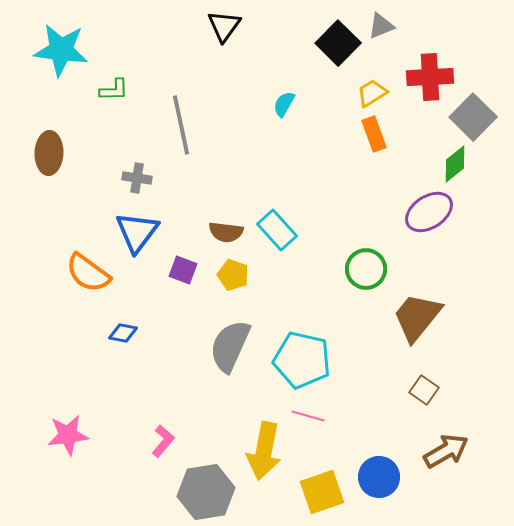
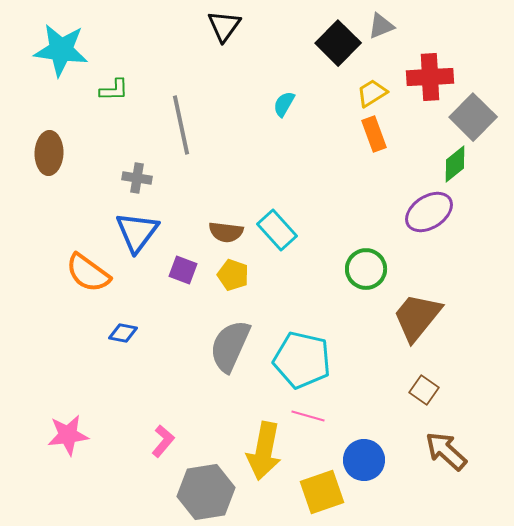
brown arrow: rotated 108 degrees counterclockwise
blue circle: moved 15 px left, 17 px up
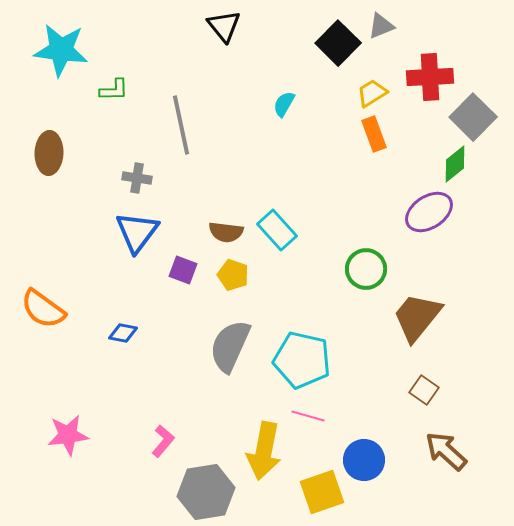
black triangle: rotated 15 degrees counterclockwise
orange semicircle: moved 45 px left, 36 px down
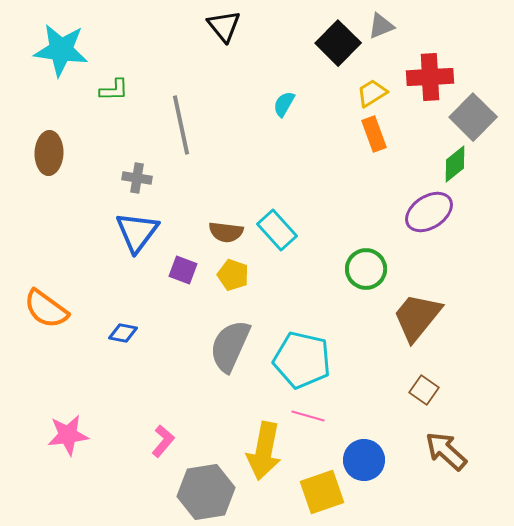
orange semicircle: moved 3 px right
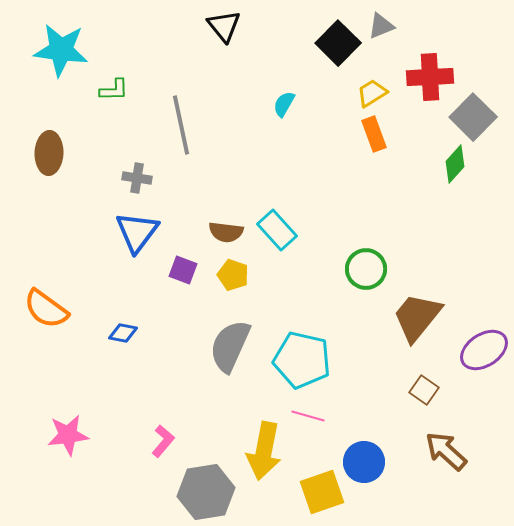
green diamond: rotated 9 degrees counterclockwise
purple ellipse: moved 55 px right, 138 px down
blue circle: moved 2 px down
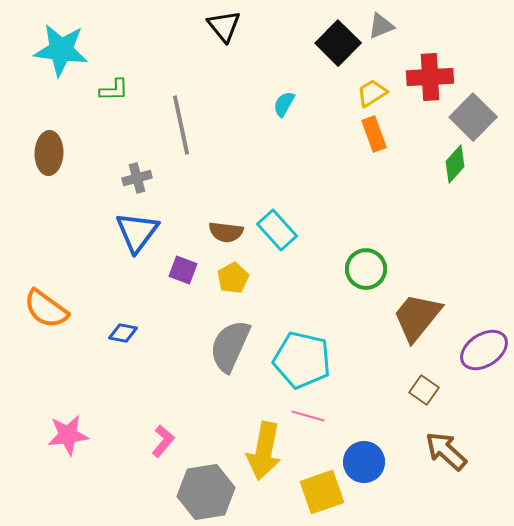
gray cross: rotated 24 degrees counterclockwise
yellow pentagon: moved 3 px down; rotated 24 degrees clockwise
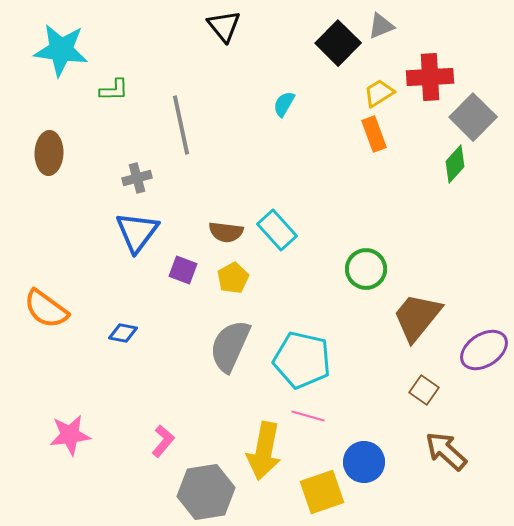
yellow trapezoid: moved 7 px right
pink star: moved 2 px right
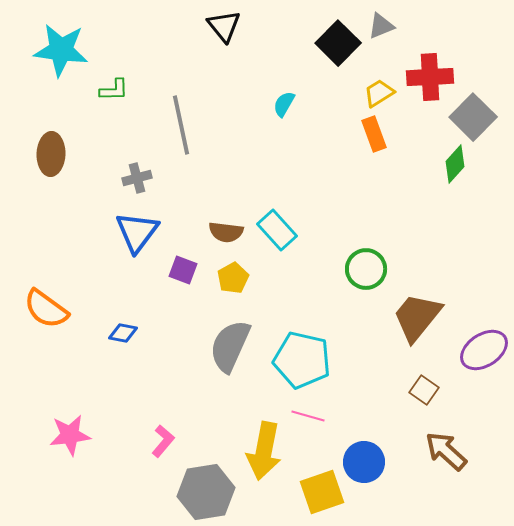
brown ellipse: moved 2 px right, 1 px down
